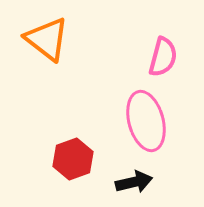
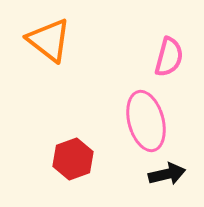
orange triangle: moved 2 px right, 1 px down
pink semicircle: moved 6 px right
black arrow: moved 33 px right, 8 px up
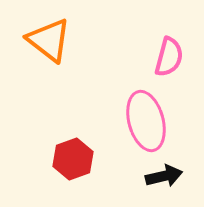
black arrow: moved 3 px left, 2 px down
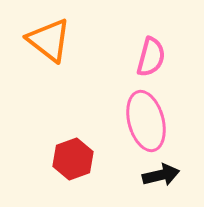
pink semicircle: moved 18 px left
black arrow: moved 3 px left, 1 px up
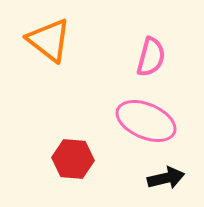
pink ellipse: rotated 52 degrees counterclockwise
red hexagon: rotated 24 degrees clockwise
black arrow: moved 5 px right, 3 px down
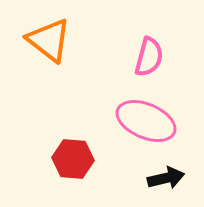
pink semicircle: moved 2 px left
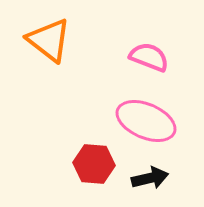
pink semicircle: rotated 84 degrees counterclockwise
red hexagon: moved 21 px right, 5 px down
black arrow: moved 16 px left
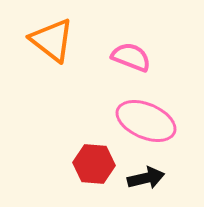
orange triangle: moved 3 px right
pink semicircle: moved 18 px left
black arrow: moved 4 px left
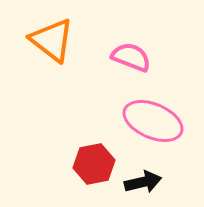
pink ellipse: moved 7 px right
red hexagon: rotated 15 degrees counterclockwise
black arrow: moved 3 px left, 4 px down
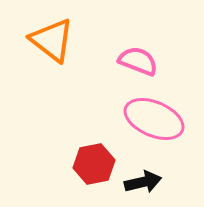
pink semicircle: moved 7 px right, 4 px down
pink ellipse: moved 1 px right, 2 px up
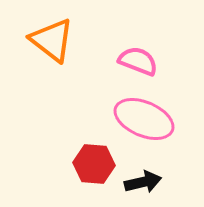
pink ellipse: moved 10 px left
red hexagon: rotated 15 degrees clockwise
